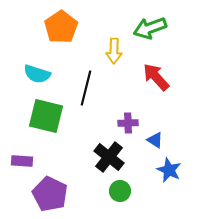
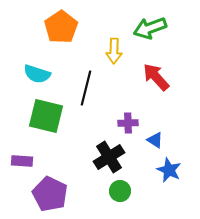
black cross: rotated 20 degrees clockwise
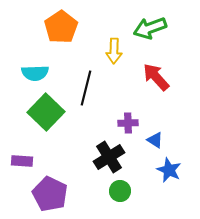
cyan semicircle: moved 2 px left, 1 px up; rotated 20 degrees counterclockwise
green square: moved 4 px up; rotated 30 degrees clockwise
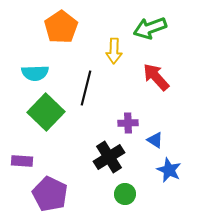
green circle: moved 5 px right, 3 px down
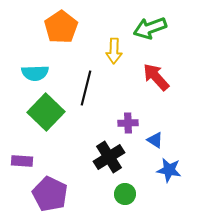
blue star: rotated 15 degrees counterclockwise
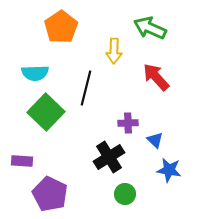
green arrow: rotated 44 degrees clockwise
blue triangle: rotated 12 degrees clockwise
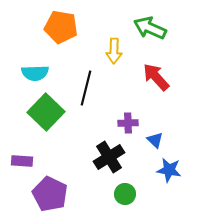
orange pentagon: rotated 28 degrees counterclockwise
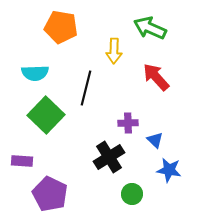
green square: moved 3 px down
green circle: moved 7 px right
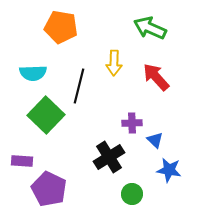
yellow arrow: moved 12 px down
cyan semicircle: moved 2 px left
black line: moved 7 px left, 2 px up
purple cross: moved 4 px right
purple pentagon: moved 1 px left, 5 px up
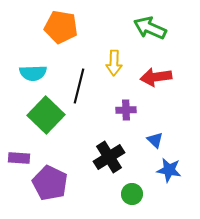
red arrow: rotated 56 degrees counterclockwise
purple cross: moved 6 px left, 13 px up
purple rectangle: moved 3 px left, 3 px up
purple pentagon: moved 1 px right, 6 px up
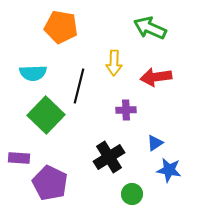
blue triangle: moved 3 px down; rotated 42 degrees clockwise
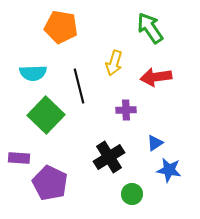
green arrow: rotated 32 degrees clockwise
yellow arrow: rotated 15 degrees clockwise
black line: rotated 28 degrees counterclockwise
